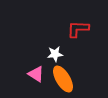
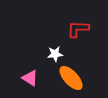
pink triangle: moved 6 px left, 4 px down
orange ellipse: moved 8 px right, 1 px up; rotated 12 degrees counterclockwise
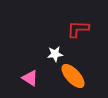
orange ellipse: moved 2 px right, 2 px up
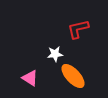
red L-shape: rotated 15 degrees counterclockwise
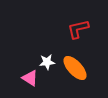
white star: moved 8 px left, 8 px down
orange ellipse: moved 2 px right, 8 px up
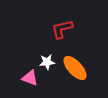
red L-shape: moved 16 px left
pink triangle: rotated 12 degrees counterclockwise
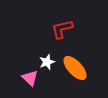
white star: rotated 14 degrees counterclockwise
pink triangle: rotated 24 degrees clockwise
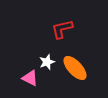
pink triangle: rotated 18 degrees counterclockwise
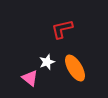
orange ellipse: rotated 12 degrees clockwise
pink triangle: rotated 12 degrees clockwise
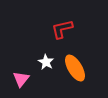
white star: moved 1 px left; rotated 21 degrees counterclockwise
pink triangle: moved 9 px left, 1 px down; rotated 30 degrees clockwise
